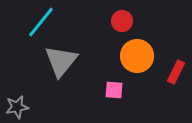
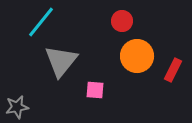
red rectangle: moved 3 px left, 2 px up
pink square: moved 19 px left
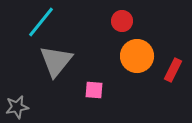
gray triangle: moved 5 px left
pink square: moved 1 px left
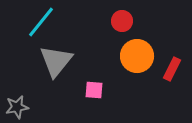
red rectangle: moved 1 px left, 1 px up
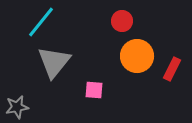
gray triangle: moved 2 px left, 1 px down
